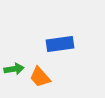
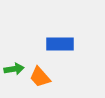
blue rectangle: rotated 8 degrees clockwise
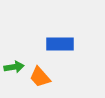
green arrow: moved 2 px up
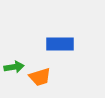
orange trapezoid: rotated 65 degrees counterclockwise
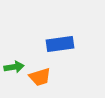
blue rectangle: rotated 8 degrees counterclockwise
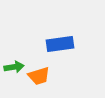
orange trapezoid: moved 1 px left, 1 px up
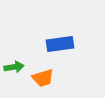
orange trapezoid: moved 4 px right, 2 px down
